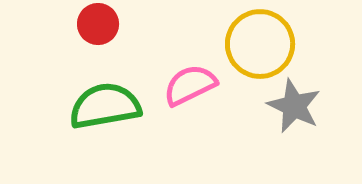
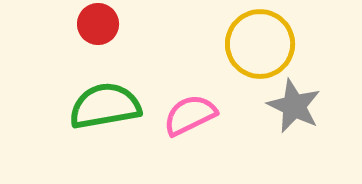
pink semicircle: moved 30 px down
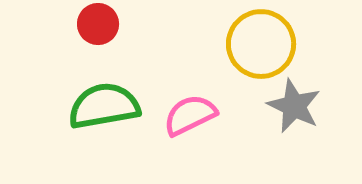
yellow circle: moved 1 px right
green semicircle: moved 1 px left
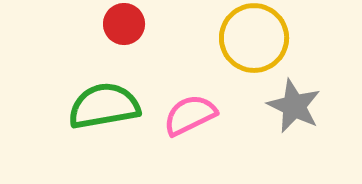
red circle: moved 26 px right
yellow circle: moved 7 px left, 6 px up
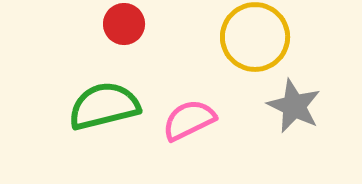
yellow circle: moved 1 px right, 1 px up
green semicircle: rotated 4 degrees counterclockwise
pink semicircle: moved 1 px left, 5 px down
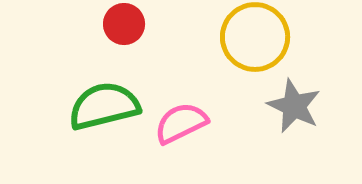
pink semicircle: moved 8 px left, 3 px down
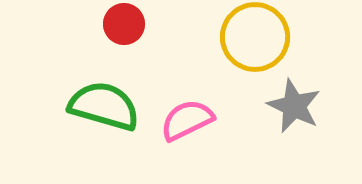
green semicircle: rotated 30 degrees clockwise
pink semicircle: moved 6 px right, 3 px up
